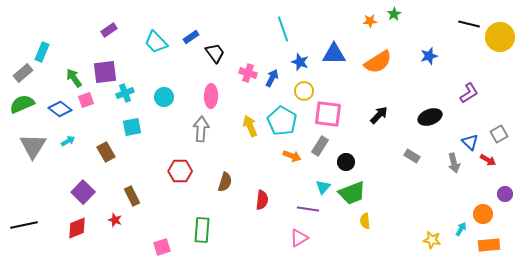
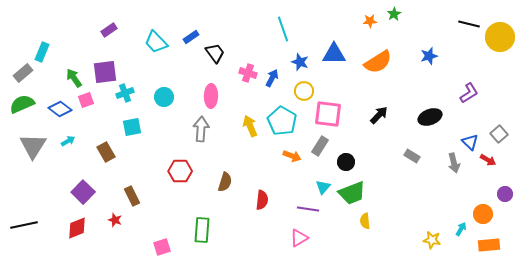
gray square at (499, 134): rotated 12 degrees counterclockwise
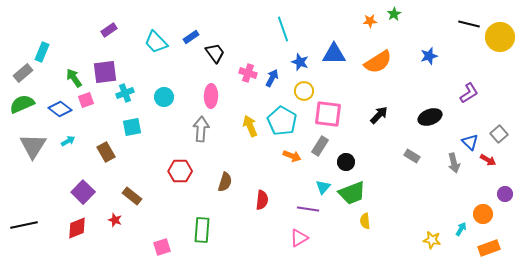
brown rectangle at (132, 196): rotated 24 degrees counterclockwise
orange rectangle at (489, 245): moved 3 px down; rotated 15 degrees counterclockwise
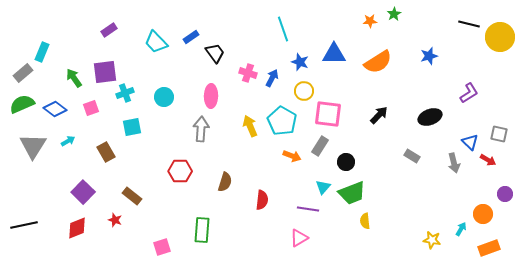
pink square at (86, 100): moved 5 px right, 8 px down
blue diamond at (60, 109): moved 5 px left
gray square at (499, 134): rotated 36 degrees counterclockwise
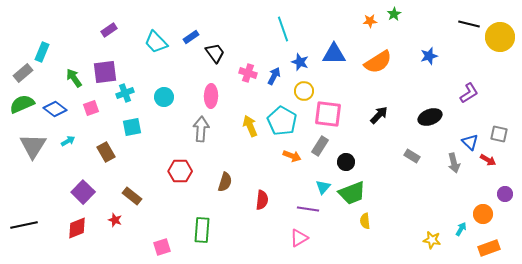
blue arrow at (272, 78): moved 2 px right, 2 px up
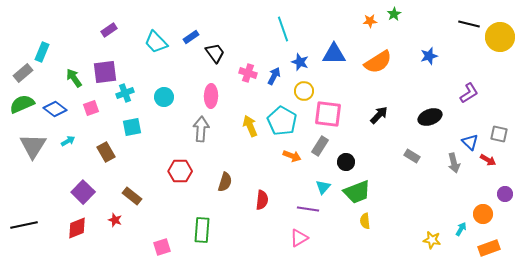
green trapezoid at (352, 193): moved 5 px right, 1 px up
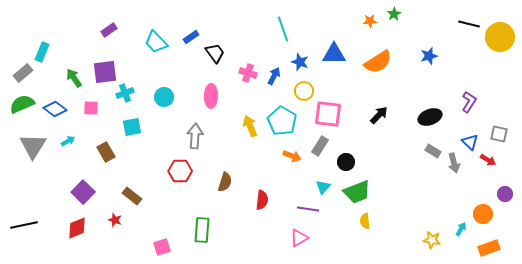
purple L-shape at (469, 93): moved 9 px down; rotated 25 degrees counterclockwise
pink square at (91, 108): rotated 21 degrees clockwise
gray arrow at (201, 129): moved 6 px left, 7 px down
gray rectangle at (412, 156): moved 21 px right, 5 px up
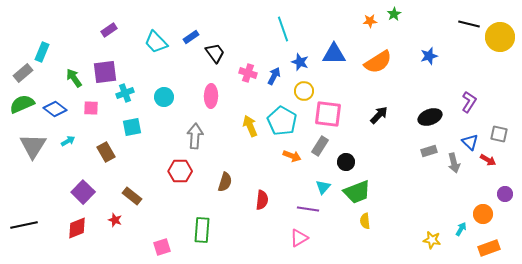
gray rectangle at (433, 151): moved 4 px left; rotated 49 degrees counterclockwise
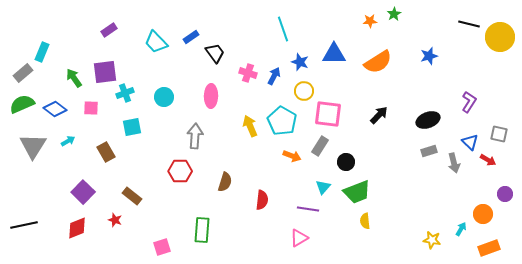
black ellipse at (430, 117): moved 2 px left, 3 px down
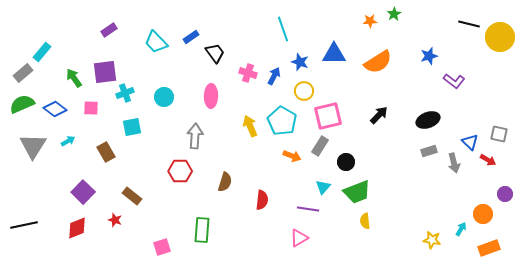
cyan rectangle at (42, 52): rotated 18 degrees clockwise
purple L-shape at (469, 102): moved 15 px left, 21 px up; rotated 95 degrees clockwise
pink square at (328, 114): moved 2 px down; rotated 20 degrees counterclockwise
